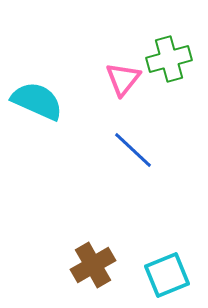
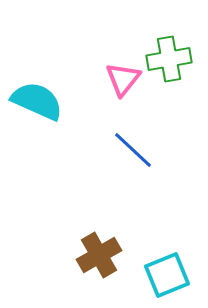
green cross: rotated 6 degrees clockwise
brown cross: moved 6 px right, 10 px up
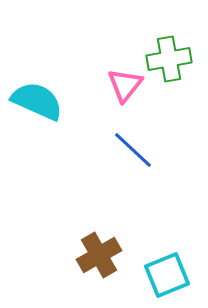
pink triangle: moved 2 px right, 6 px down
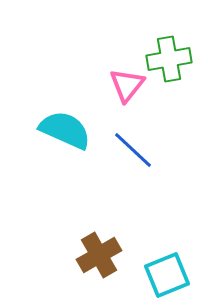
pink triangle: moved 2 px right
cyan semicircle: moved 28 px right, 29 px down
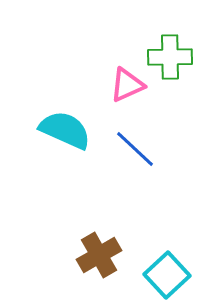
green cross: moved 1 px right, 2 px up; rotated 9 degrees clockwise
pink triangle: rotated 27 degrees clockwise
blue line: moved 2 px right, 1 px up
cyan square: rotated 21 degrees counterclockwise
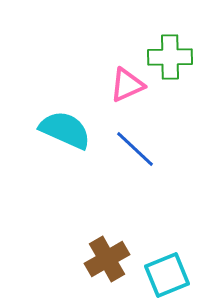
brown cross: moved 8 px right, 4 px down
cyan square: rotated 21 degrees clockwise
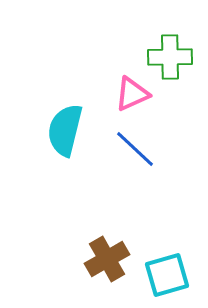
pink triangle: moved 5 px right, 9 px down
cyan semicircle: rotated 100 degrees counterclockwise
cyan square: rotated 6 degrees clockwise
